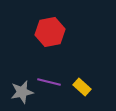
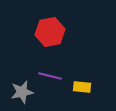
purple line: moved 1 px right, 6 px up
yellow rectangle: rotated 36 degrees counterclockwise
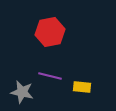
gray star: rotated 25 degrees clockwise
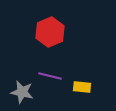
red hexagon: rotated 12 degrees counterclockwise
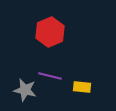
gray star: moved 3 px right, 2 px up
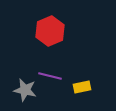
red hexagon: moved 1 px up
yellow rectangle: rotated 18 degrees counterclockwise
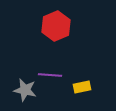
red hexagon: moved 6 px right, 5 px up
purple line: moved 1 px up; rotated 10 degrees counterclockwise
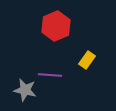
yellow rectangle: moved 5 px right, 27 px up; rotated 42 degrees counterclockwise
